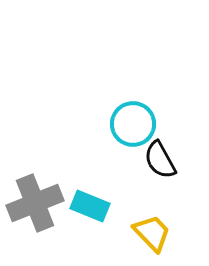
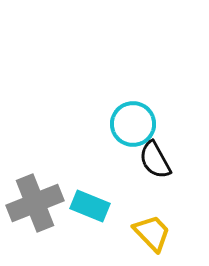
black semicircle: moved 5 px left
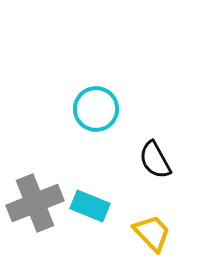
cyan circle: moved 37 px left, 15 px up
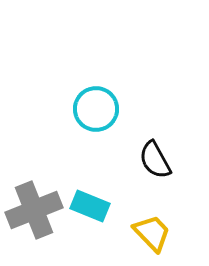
gray cross: moved 1 px left, 7 px down
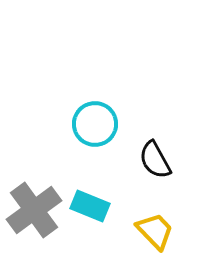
cyan circle: moved 1 px left, 15 px down
gray cross: rotated 14 degrees counterclockwise
yellow trapezoid: moved 3 px right, 2 px up
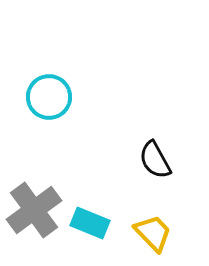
cyan circle: moved 46 px left, 27 px up
cyan rectangle: moved 17 px down
yellow trapezoid: moved 2 px left, 2 px down
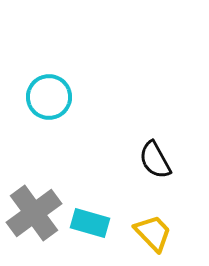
gray cross: moved 3 px down
cyan rectangle: rotated 6 degrees counterclockwise
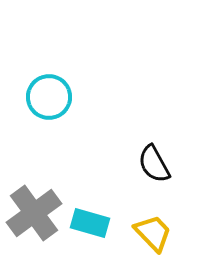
black semicircle: moved 1 px left, 4 px down
